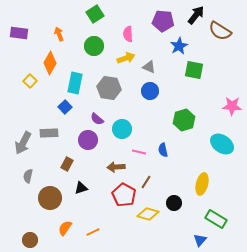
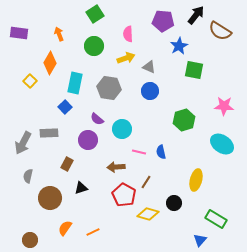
pink star at (232, 106): moved 8 px left
blue semicircle at (163, 150): moved 2 px left, 2 px down
yellow ellipse at (202, 184): moved 6 px left, 4 px up
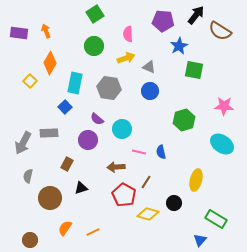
orange arrow at (59, 34): moved 13 px left, 3 px up
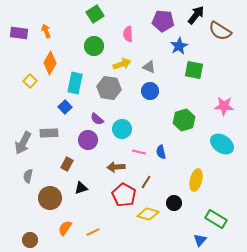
yellow arrow at (126, 58): moved 4 px left, 6 px down
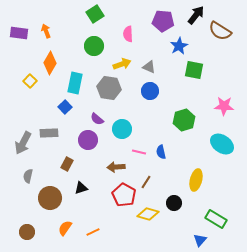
brown circle at (30, 240): moved 3 px left, 8 px up
